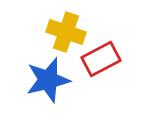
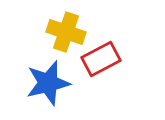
blue star: moved 3 px down
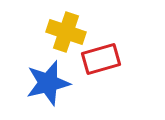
red rectangle: rotated 12 degrees clockwise
